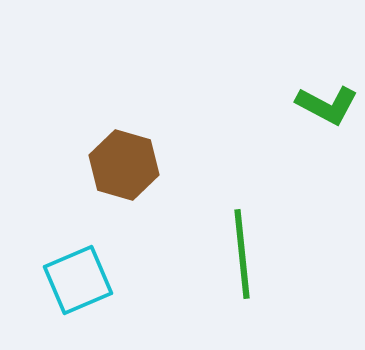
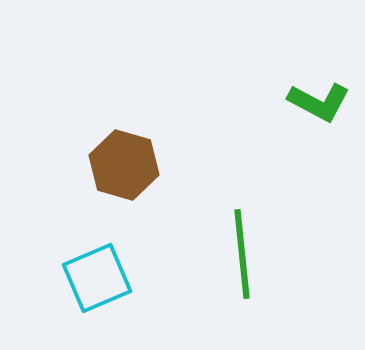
green L-shape: moved 8 px left, 3 px up
cyan square: moved 19 px right, 2 px up
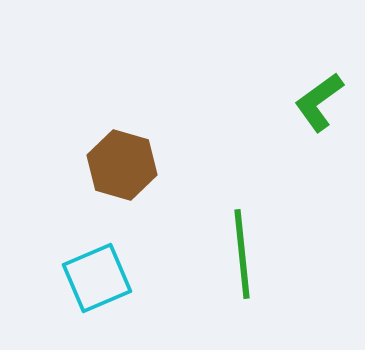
green L-shape: rotated 116 degrees clockwise
brown hexagon: moved 2 px left
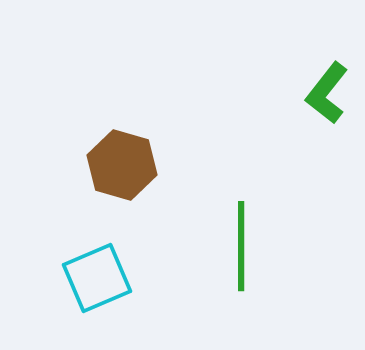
green L-shape: moved 8 px right, 9 px up; rotated 16 degrees counterclockwise
green line: moved 1 px left, 8 px up; rotated 6 degrees clockwise
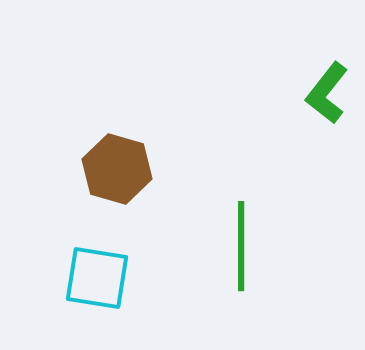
brown hexagon: moved 5 px left, 4 px down
cyan square: rotated 32 degrees clockwise
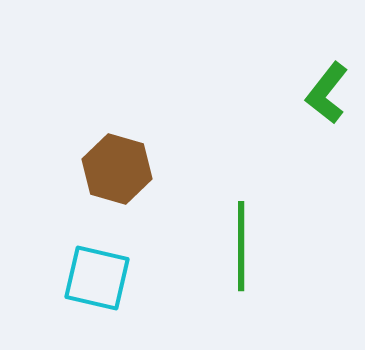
cyan square: rotated 4 degrees clockwise
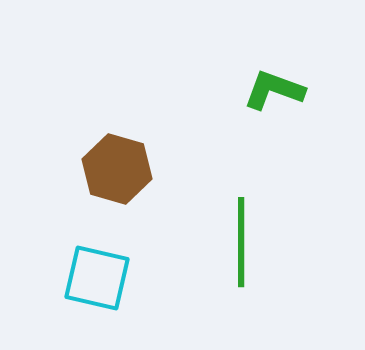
green L-shape: moved 53 px left, 3 px up; rotated 72 degrees clockwise
green line: moved 4 px up
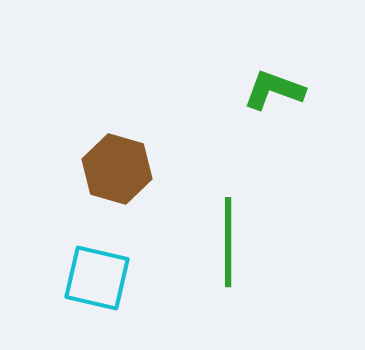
green line: moved 13 px left
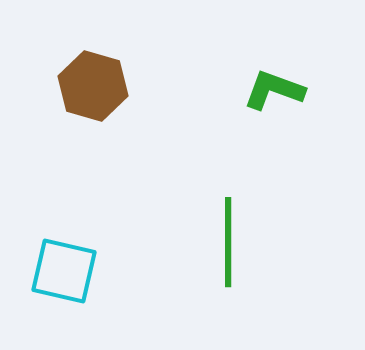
brown hexagon: moved 24 px left, 83 px up
cyan square: moved 33 px left, 7 px up
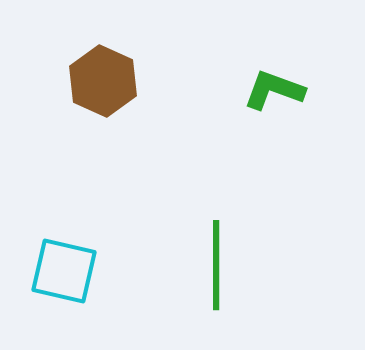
brown hexagon: moved 10 px right, 5 px up; rotated 8 degrees clockwise
green line: moved 12 px left, 23 px down
